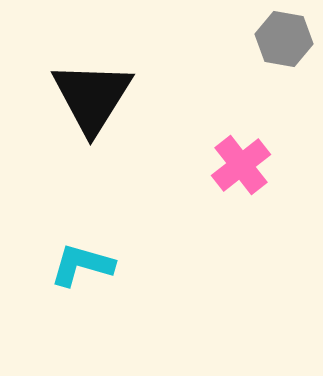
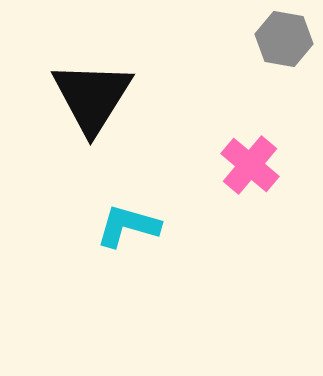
pink cross: moved 9 px right; rotated 12 degrees counterclockwise
cyan L-shape: moved 46 px right, 39 px up
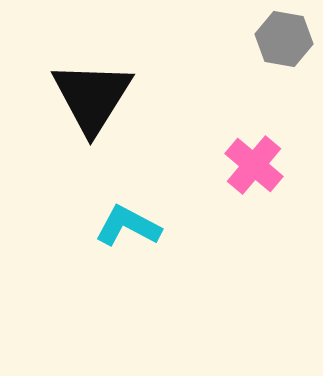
pink cross: moved 4 px right
cyan L-shape: rotated 12 degrees clockwise
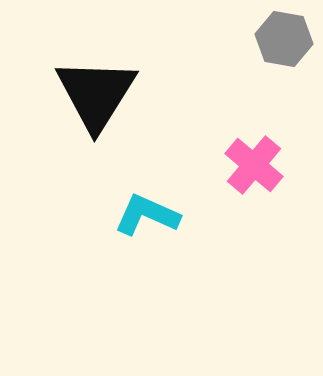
black triangle: moved 4 px right, 3 px up
cyan L-shape: moved 19 px right, 11 px up; rotated 4 degrees counterclockwise
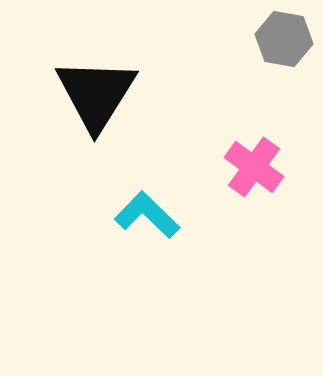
pink cross: moved 2 px down; rotated 4 degrees counterclockwise
cyan L-shape: rotated 20 degrees clockwise
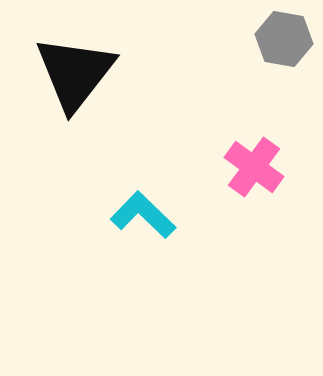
black triangle: moved 21 px left, 21 px up; rotated 6 degrees clockwise
cyan L-shape: moved 4 px left
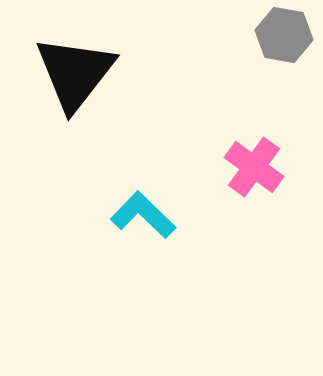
gray hexagon: moved 4 px up
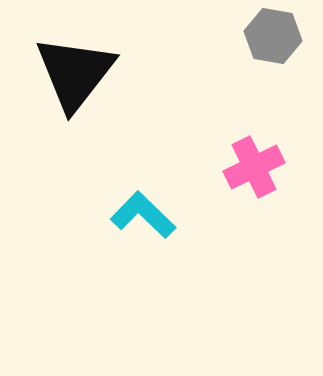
gray hexagon: moved 11 px left, 1 px down
pink cross: rotated 28 degrees clockwise
